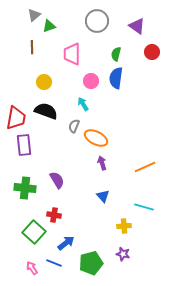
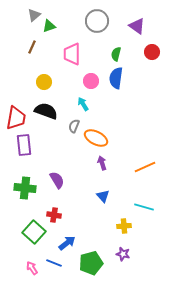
brown line: rotated 24 degrees clockwise
blue arrow: moved 1 px right
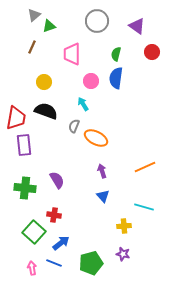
purple arrow: moved 8 px down
blue arrow: moved 6 px left
pink arrow: rotated 24 degrees clockwise
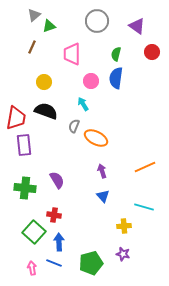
blue arrow: moved 2 px left, 1 px up; rotated 54 degrees counterclockwise
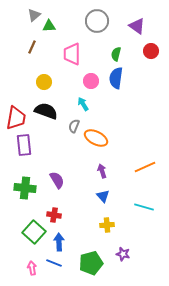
green triangle: rotated 16 degrees clockwise
red circle: moved 1 px left, 1 px up
yellow cross: moved 17 px left, 1 px up
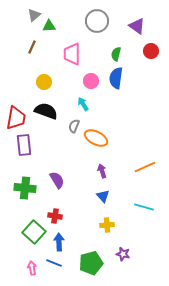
red cross: moved 1 px right, 1 px down
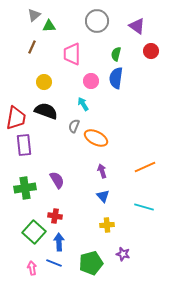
green cross: rotated 15 degrees counterclockwise
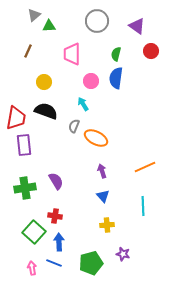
brown line: moved 4 px left, 4 px down
purple semicircle: moved 1 px left, 1 px down
cyan line: moved 1 px left, 1 px up; rotated 72 degrees clockwise
